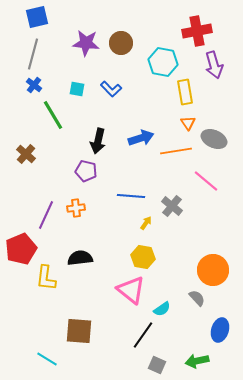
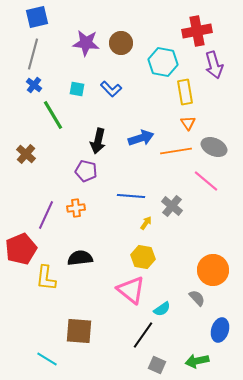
gray ellipse: moved 8 px down
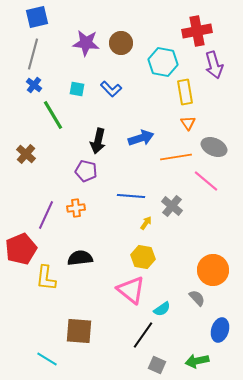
orange line: moved 6 px down
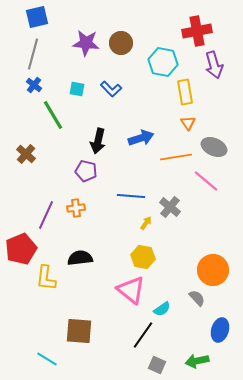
gray cross: moved 2 px left, 1 px down
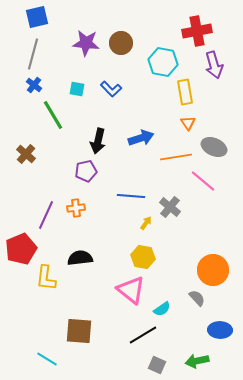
purple pentagon: rotated 25 degrees counterclockwise
pink line: moved 3 px left
blue ellipse: rotated 75 degrees clockwise
black line: rotated 24 degrees clockwise
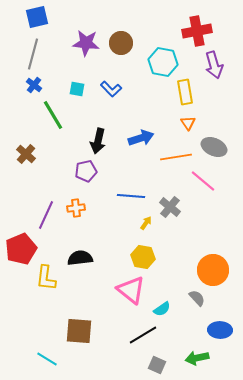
green arrow: moved 3 px up
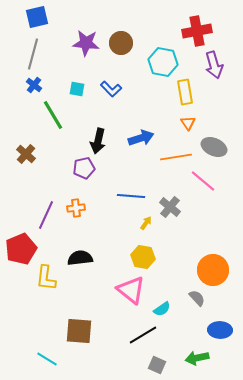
purple pentagon: moved 2 px left, 3 px up
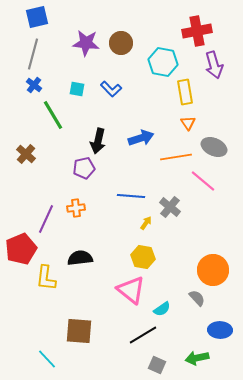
purple line: moved 4 px down
cyan line: rotated 15 degrees clockwise
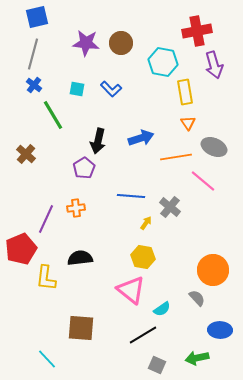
purple pentagon: rotated 20 degrees counterclockwise
brown square: moved 2 px right, 3 px up
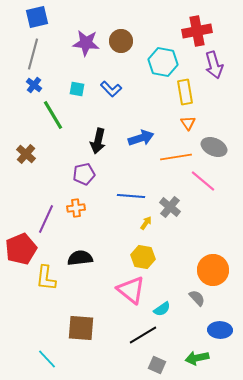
brown circle: moved 2 px up
purple pentagon: moved 6 px down; rotated 20 degrees clockwise
